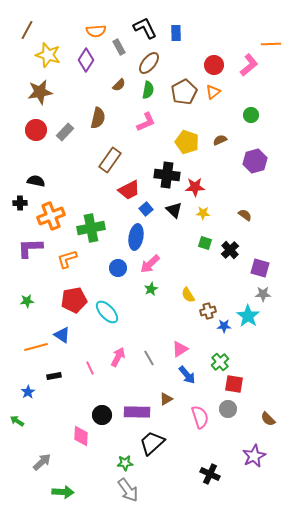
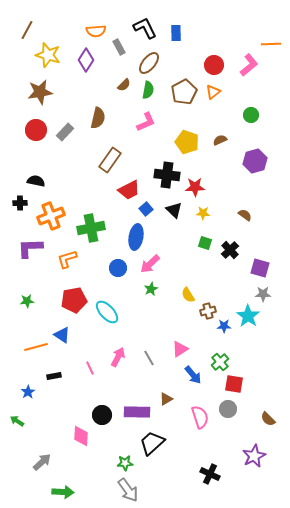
brown semicircle at (119, 85): moved 5 px right
blue arrow at (187, 375): moved 6 px right
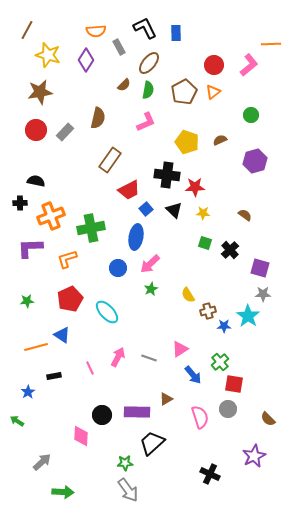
red pentagon at (74, 300): moved 4 px left, 1 px up; rotated 15 degrees counterclockwise
gray line at (149, 358): rotated 42 degrees counterclockwise
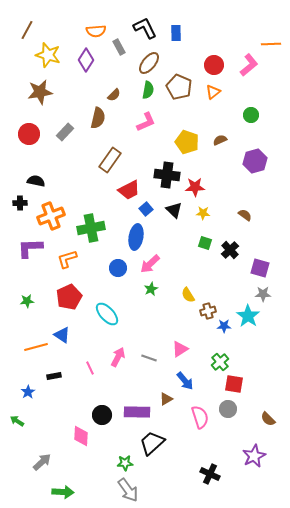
brown semicircle at (124, 85): moved 10 px left, 10 px down
brown pentagon at (184, 92): moved 5 px left, 5 px up; rotated 20 degrees counterclockwise
red circle at (36, 130): moved 7 px left, 4 px down
red pentagon at (70, 299): moved 1 px left, 2 px up
cyan ellipse at (107, 312): moved 2 px down
blue arrow at (193, 375): moved 8 px left, 6 px down
